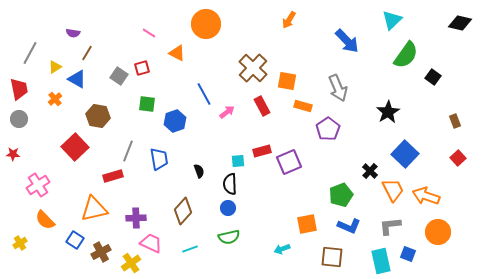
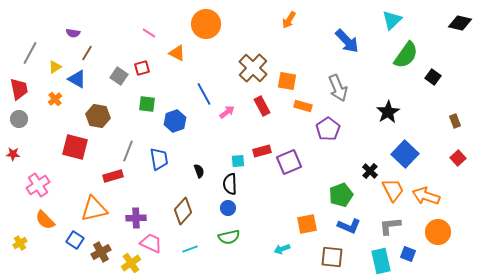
red square at (75, 147): rotated 32 degrees counterclockwise
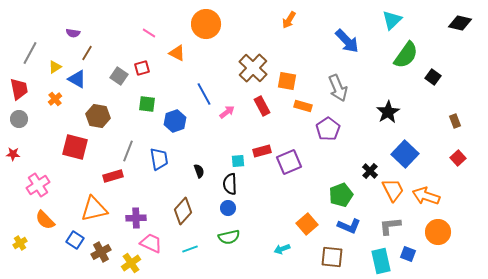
orange square at (307, 224): rotated 30 degrees counterclockwise
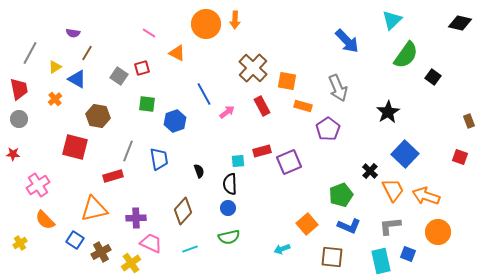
orange arrow at (289, 20): moved 54 px left; rotated 30 degrees counterclockwise
brown rectangle at (455, 121): moved 14 px right
red square at (458, 158): moved 2 px right, 1 px up; rotated 28 degrees counterclockwise
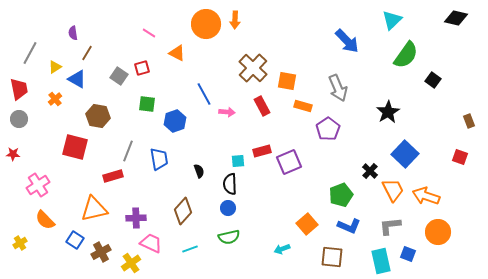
black diamond at (460, 23): moved 4 px left, 5 px up
purple semicircle at (73, 33): rotated 72 degrees clockwise
black square at (433, 77): moved 3 px down
pink arrow at (227, 112): rotated 42 degrees clockwise
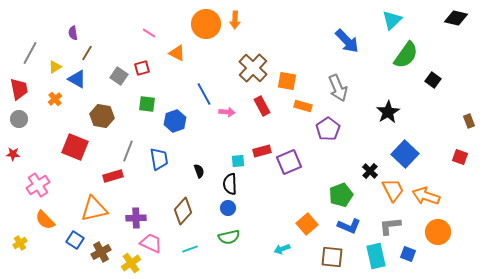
brown hexagon at (98, 116): moved 4 px right
red square at (75, 147): rotated 8 degrees clockwise
cyan rectangle at (381, 261): moved 5 px left, 5 px up
